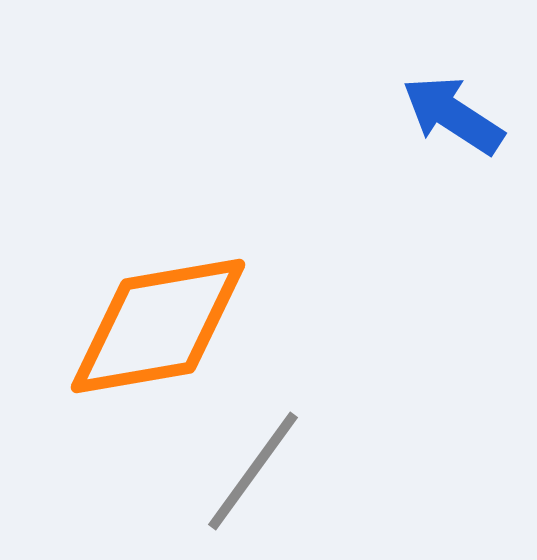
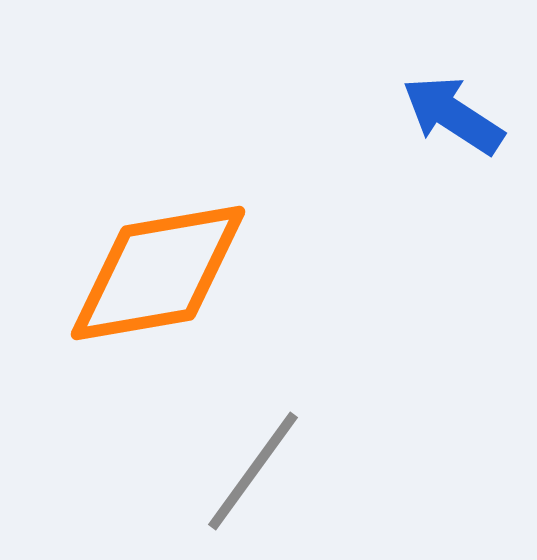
orange diamond: moved 53 px up
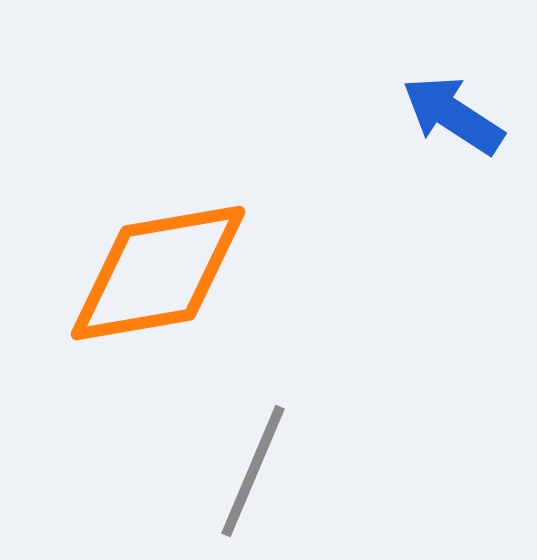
gray line: rotated 13 degrees counterclockwise
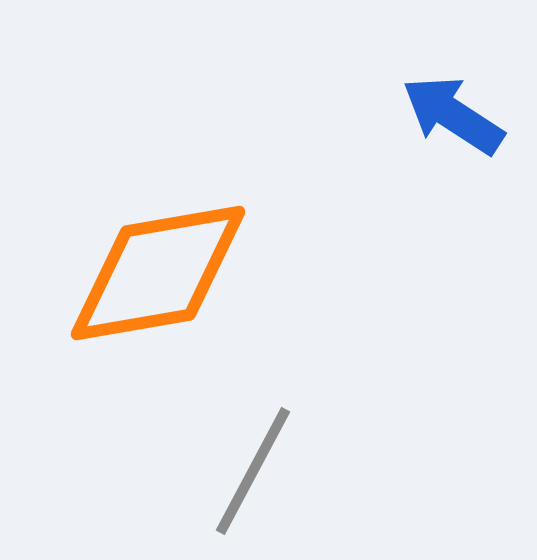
gray line: rotated 5 degrees clockwise
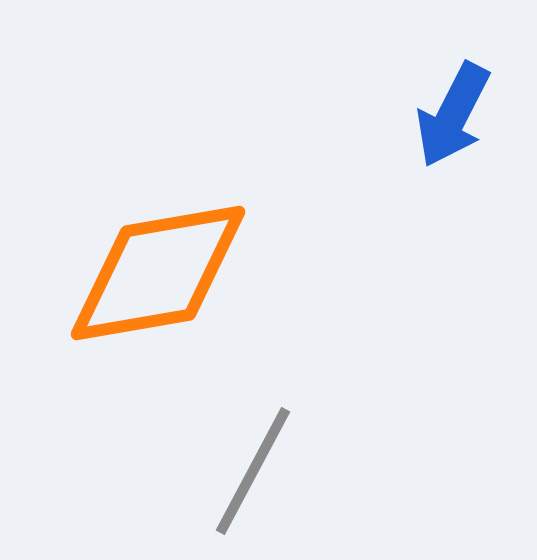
blue arrow: rotated 96 degrees counterclockwise
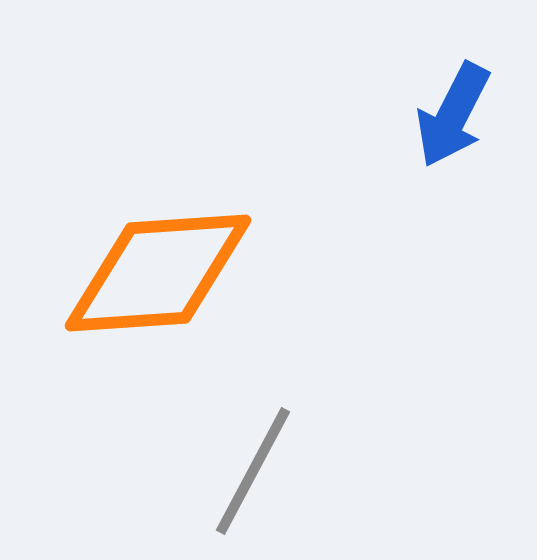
orange diamond: rotated 6 degrees clockwise
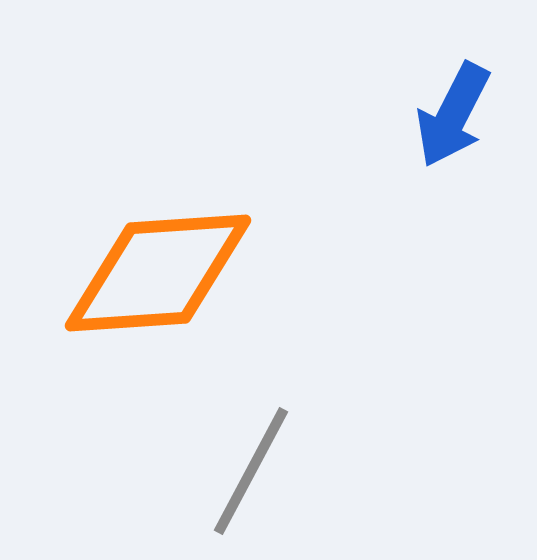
gray line: moved 2 px left
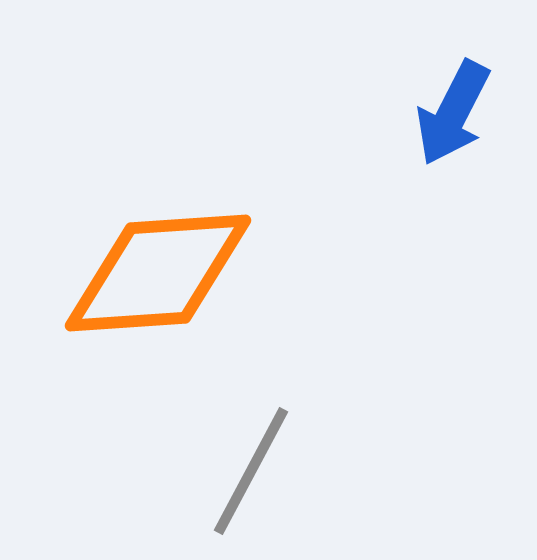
blue arrow: moved 2 px up
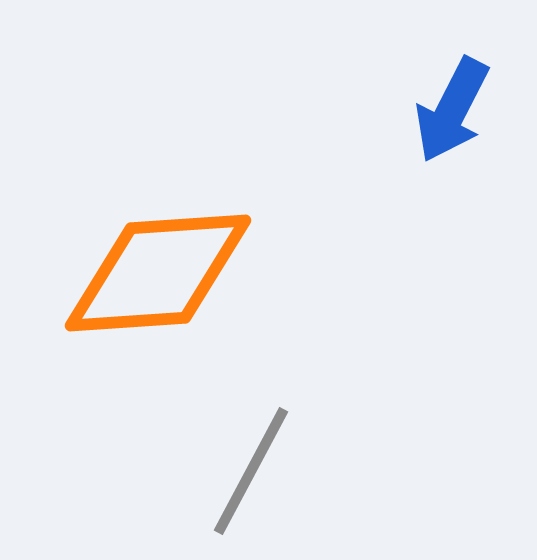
blue arrow: moved 1 px left, 3 px up
